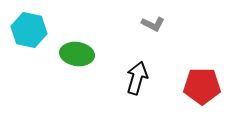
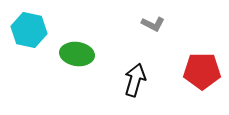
black arrow: moved 2 px left, 2 px down
red pentagon: moved 15 px up
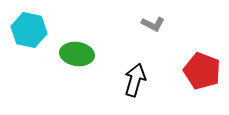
red pentagon: rotated 21 degrees clockwise
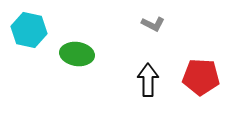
red pentagon: moved 1 px left, 6 px down; rotated 18 degrees counterclockwise
black arrow: moved 13 px right; rotated 16 degrees counterclockwise
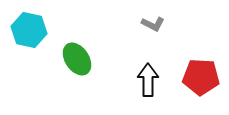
green ellipse: moved 5 px down; rotated 48 degrees clockwise
